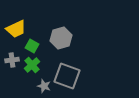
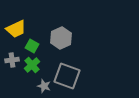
gray hexagon: rotated 10 degrees counterclockwise
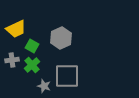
gray square: rotated 20 degrees counterclockwise
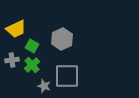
gray hexagon: moved 1 px right, 1 px down
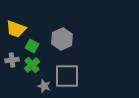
yellow trapezoid: rotated 45 degrees clockwise
